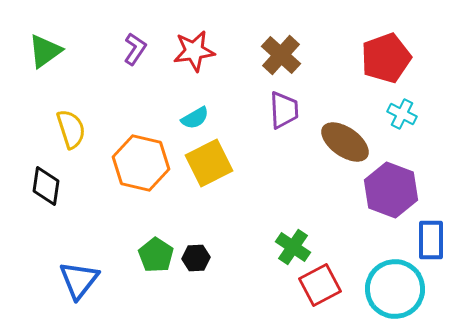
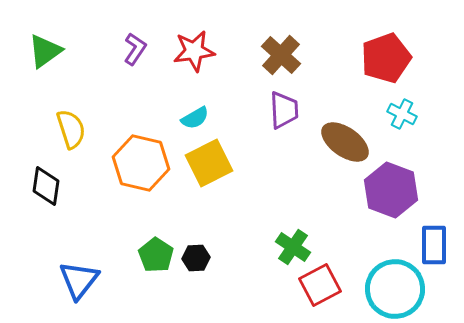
blue rectangle: moved 3 px right, 5 px down
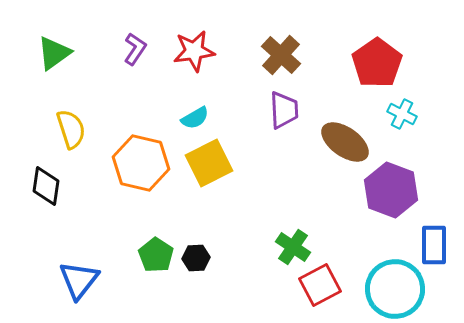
green triangle: moved 9 px right, 2 px down
red pentagon: moved 9 px left, 5 px down; rotated 15 degrees counterclockwise
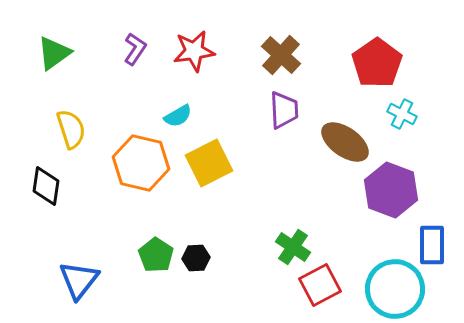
cyan semicircle: moved 17 px left, 2 px up
blue rectangle: moved 2 px left
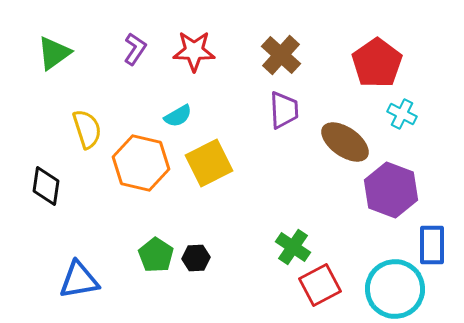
red star: rotated 9 degrees clockwise
yellow semicircle: moved 16 px right
blue triangle: rotated 42 degrees clockwise
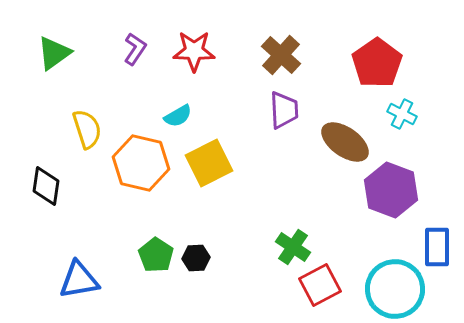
blue rectangle: moved 5 px right, 2 px down
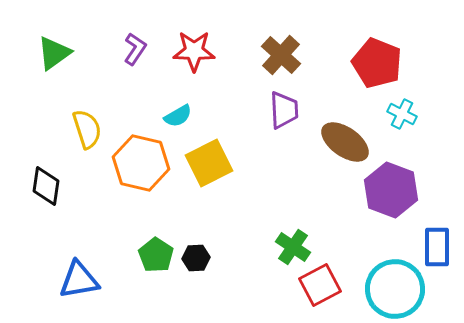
red pentagon: rotated 15 degrees counterclockwise
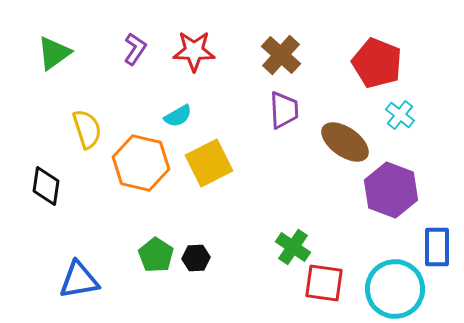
cyan cross: moved 2 px left, 1 px down; rotated 12 degrees clockwise
red square: moved 4 px right, 2 px up; rotated 36 degrees clockwise
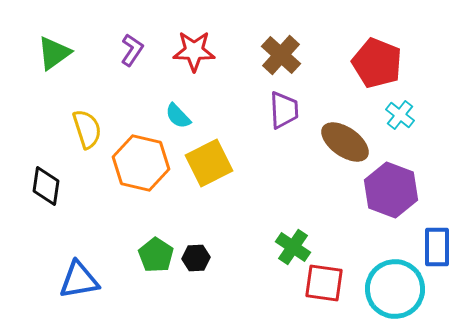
purple L-shape: moved 3 px left, 1 px down
cyan semicircle: rotated 76 degrees clockwise
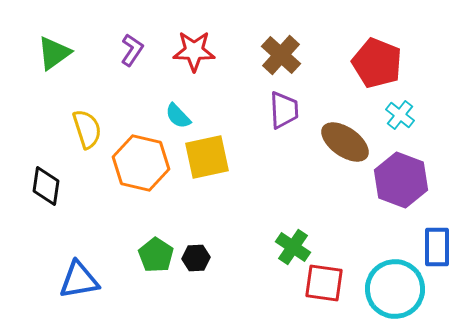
yellow square: moved 2 px left, 6 px up; rotated 15 degrees clockwise
purple hexagon: moved 10 px right, 10 px up
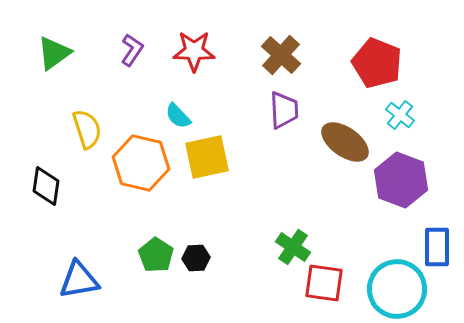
cyan circle: moved 2 px right
